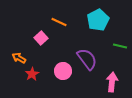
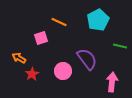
pink square: rotated 24 degrees clockwise
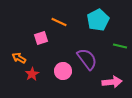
pink arrow: rotated 78 degrees clockwise
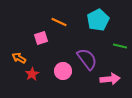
pink arrow: moved 2 px left, 3 px up
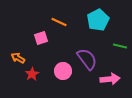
orange arrow: moved 1 px left
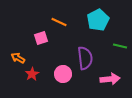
purple semicircle: moved 2 px left, 1 px up; rotated 30 degrees clockwise
pink circle: moved 3 px down
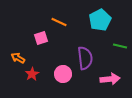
cyan pentagon: moved 2 px right
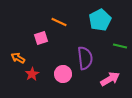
pink arrow: rotated 24 degrees counterclockwise
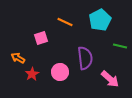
orange line: moved 6 px right
pink circle: moved 3 px left, 2 px up
pink arrow: rotated 72 degrees clockwise
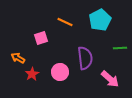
green line: moved 2 px down; rotated 16 degrees counterclockwise
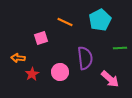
orange arrow: rotated 24 degrees counterclockwise
